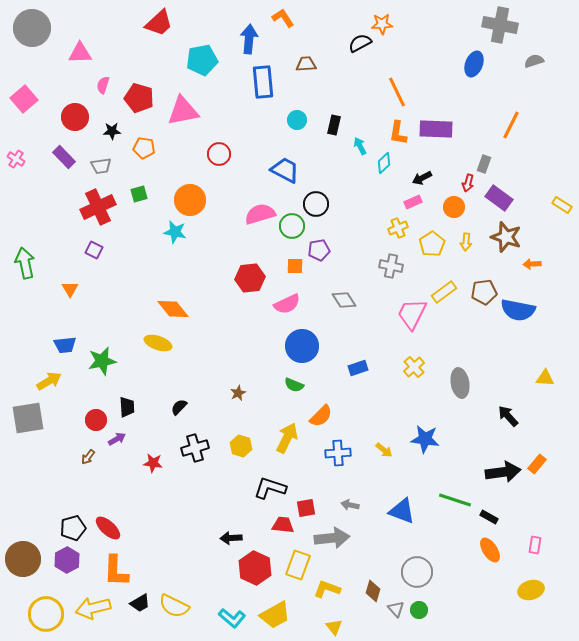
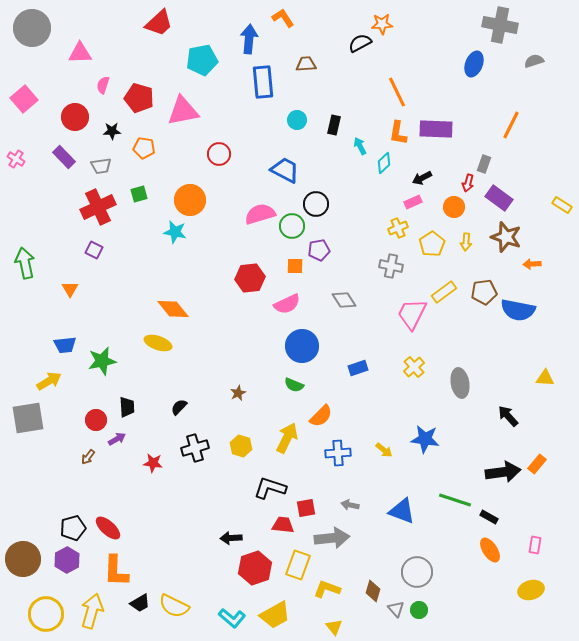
red hexagon at (255, 568): rotated 16 degrees clockwise
yellow arrow at (93, 608): moved 1 px left, 3 px down; rotated 120 degrees clockwise
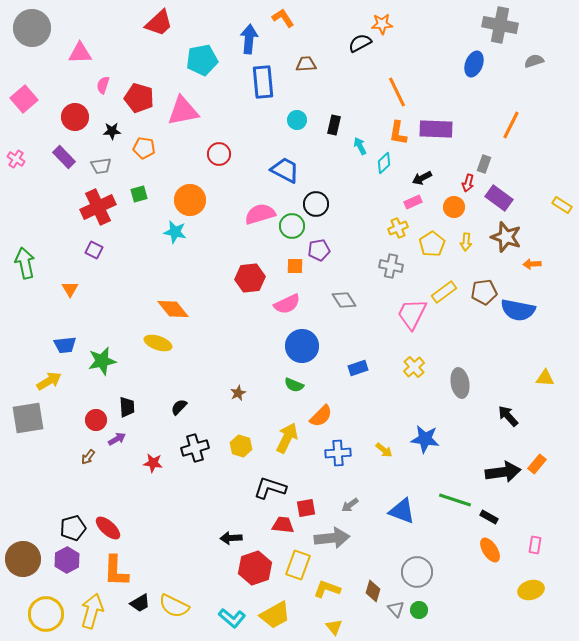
gray arrow at (350, 505): rotated 48 degrees counterclockwise
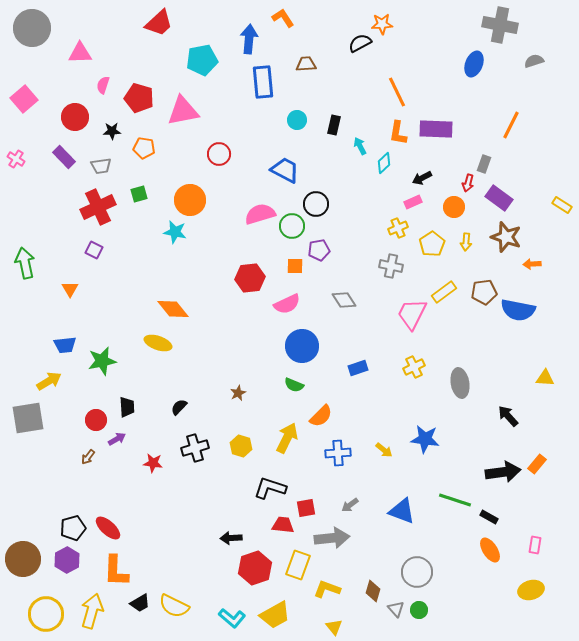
yellow cross at (414, 367): rotated 15 degrees clockwise
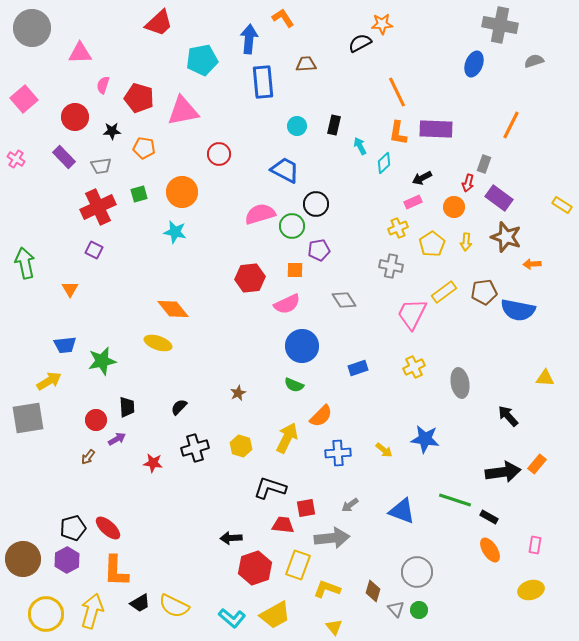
cyan circle at (297, 120): moved 6 px down
orange circle at (190, 200): moved 8 px left, 8 px up
orange square at (295, 266): moved 4 px down
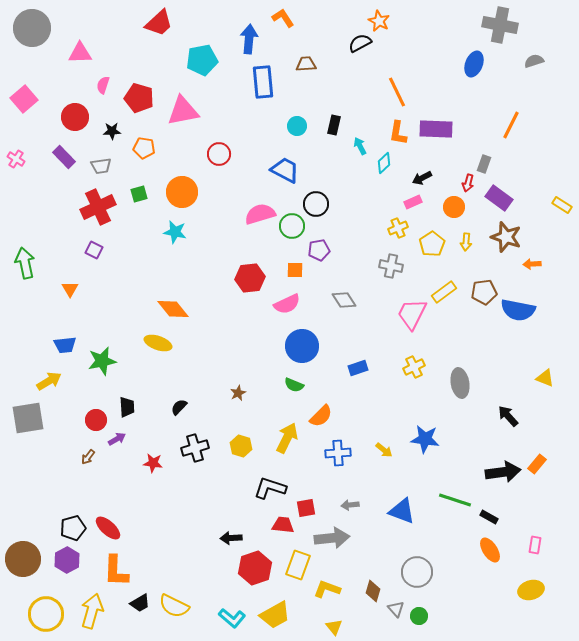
orange star at (382, 24): moved 3 px left, 3 px up; rotated 30 degrees clockwise
yellow triangle at (545, 378): rotated 18 degrees clockwise
gray arrow at (350, 505): rotated 30 degrees clockwise
green circle at (419, 610): moved 6 px down
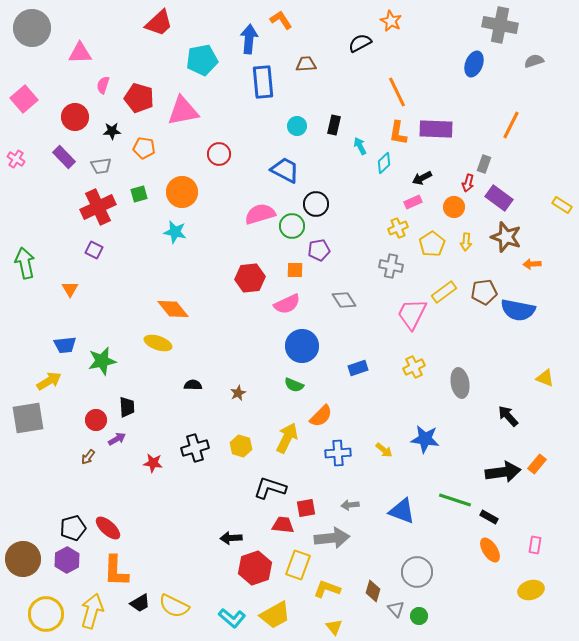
orange L-shape at (283, 18): moved 2 px left, 2 px down
orange star at (379, 21): moved 12 px right
black semicircle at (179, 407): moved 14 px right, 22 px up; rotated 48 degrees clockwise
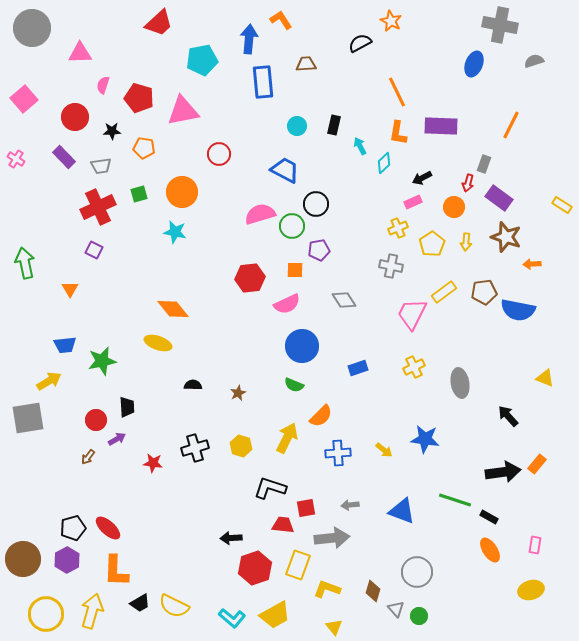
purple rectangle at (436, 129): moved 5 px right, 3 px up
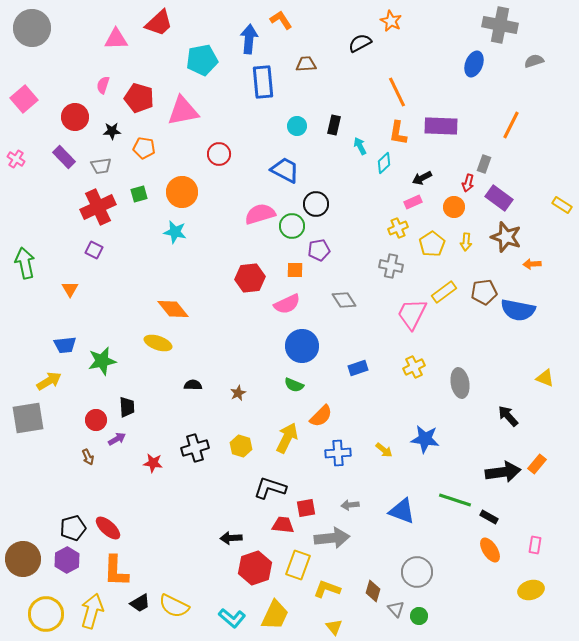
pink triangle at (80, 53): moved 36 px right, 14 px up
brown arrow at (88, 457): rotated 63 degrees counterclockwise
yellow trapezoid at (275, 615): rotated 36 degrees counterclockwise
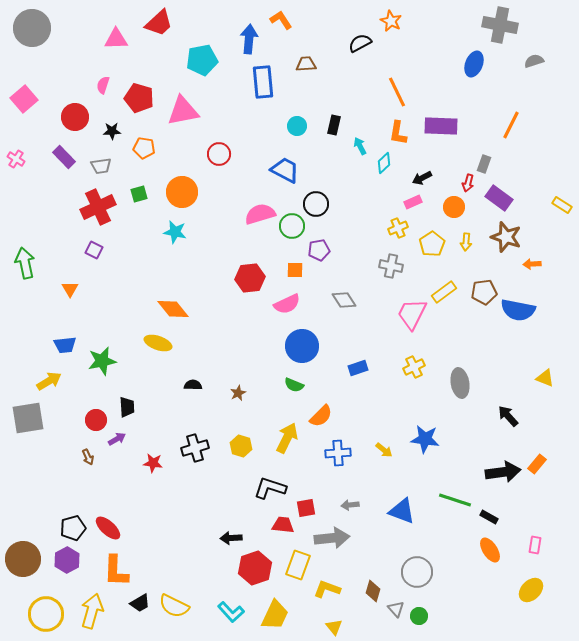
yellow ellipse at (531, 590): rotated 30 degrees counterclockwise
cyan L-shape at (232, 618): moved 1 px left, 6 px up; rotated 8 degrees clockwise
